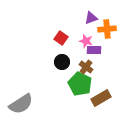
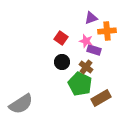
orange cross: moved 2 px down
purple rectangle: rotated 16 degrees clockwise
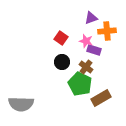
gray semicircle: rotated 35 degrees clockwise
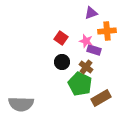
purple triangle: moved 5 px up
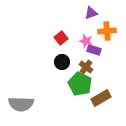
red square: rotated 16 degrees clockwise
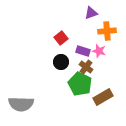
pink star: moved 13 px right, 10 px down
purple rectangle: moved 11 px left, 1 px down
black circle: moved 1 px left
brown rectangle: moved 2 px right, 1 px up
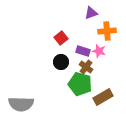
green pentagon: rotated 10 degrees counterclockwise
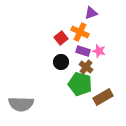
orange cross: moved 27 px left, 1 px down; rotated 30 degrees clockwise
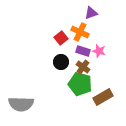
brown cross: moved 3 px left
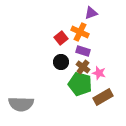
pink star: moved 22 px down
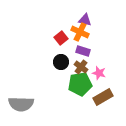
purple triangle: moved 6 px left, 7 px down; rotated 32 degrees clockwise
brown cross: moved 2 px left
green pentagon: rotated 25 degrees counterclockwise
